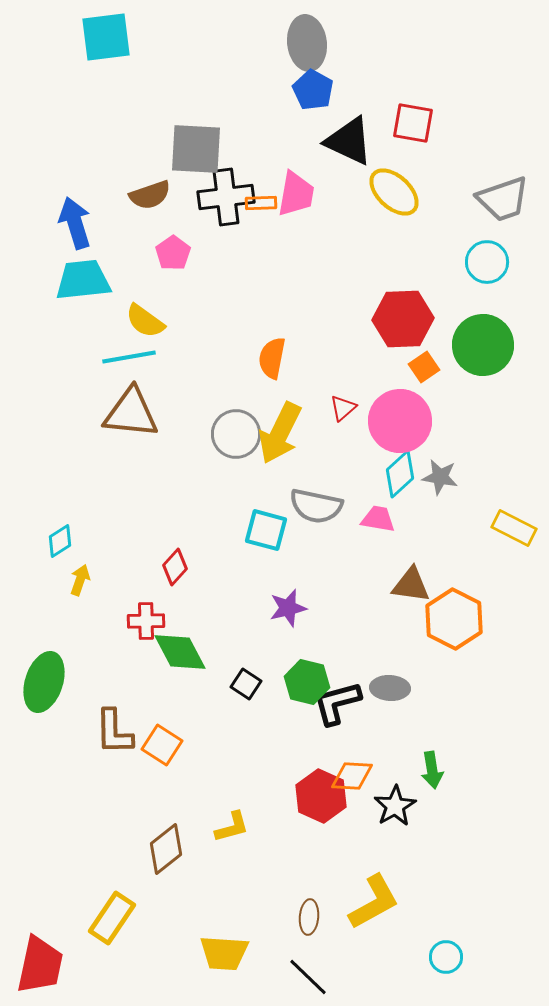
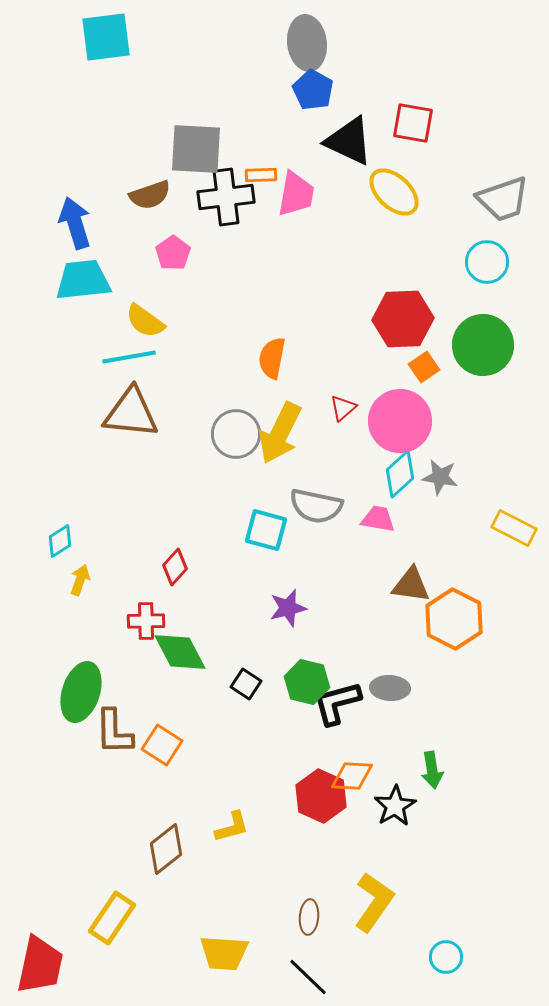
orange rectangle at (261, 203): moved 28 px up
green ellipse at (44, 682): moved 37 px right, 10 px down
yellow L-shape at (374, 902): rotated 26 degrees counterclockwise
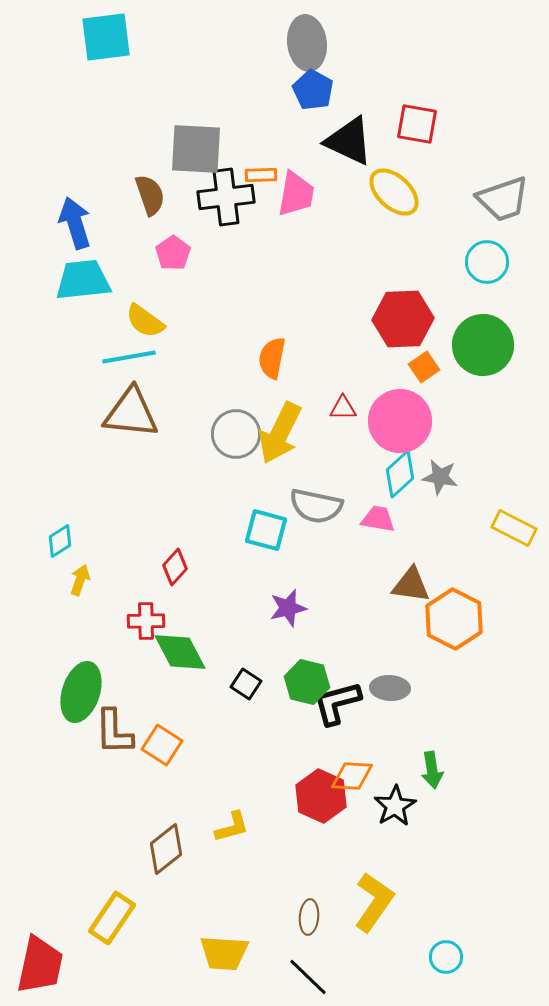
red square at (413, 123): moved 4 px right, 1 px down
brown semicircle at (150, 195): rotated 90 degrees counterclockwise
red triangle at (343, 408): rotated 40 degrees clockwise
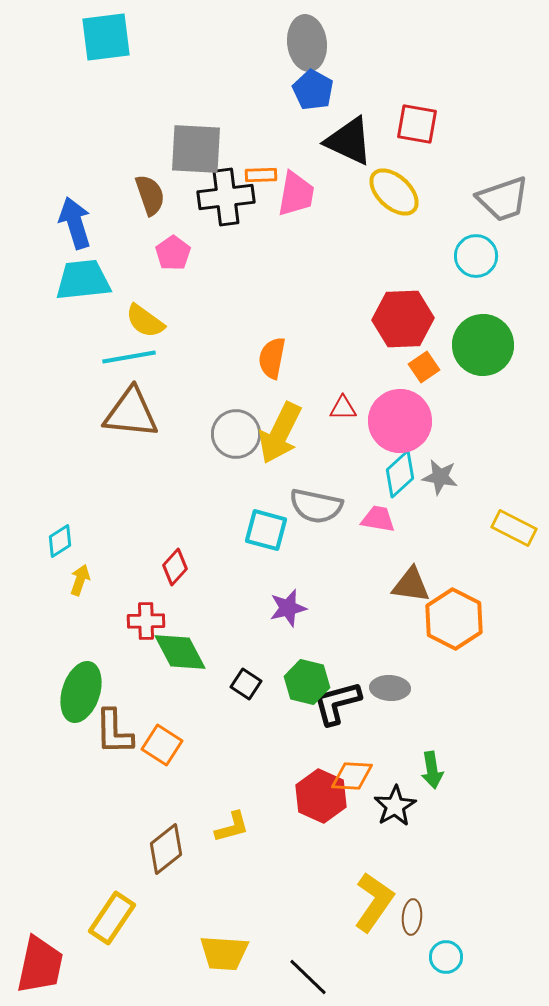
cyan circle at (487, 262): moved 11 px left, 6 px up
brown ellipse at (309, 917): moved 103 px right
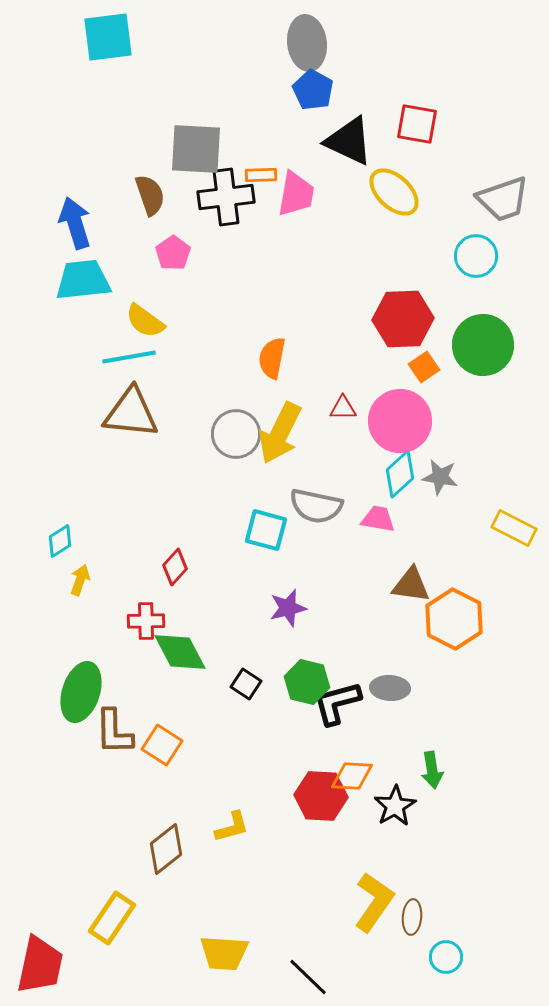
cyan square at (106, 37): moved 2 px right
red hexagon at (321, 796): rotated 21 degrees counterclockwise
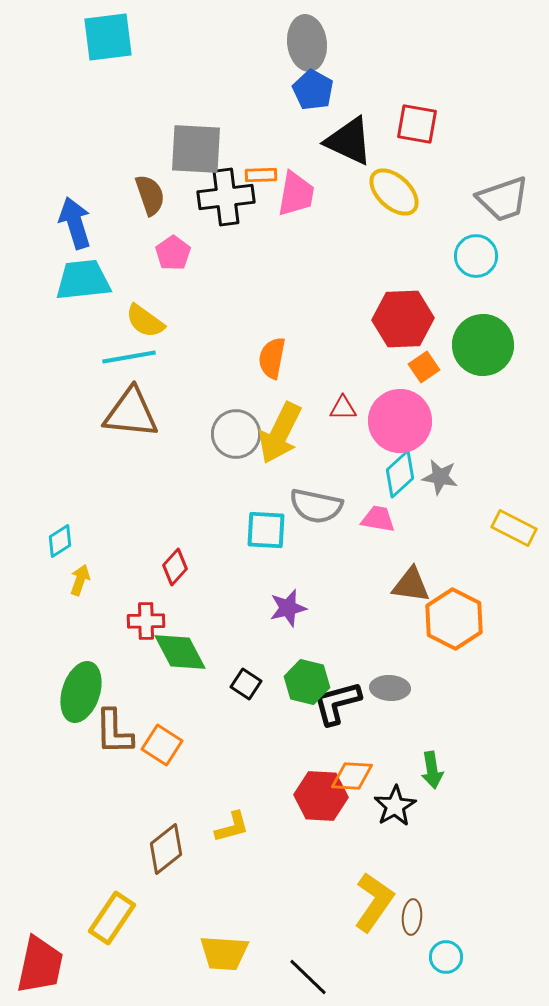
cyan square at (266, 530): rotated 12 degrees counterclockwise
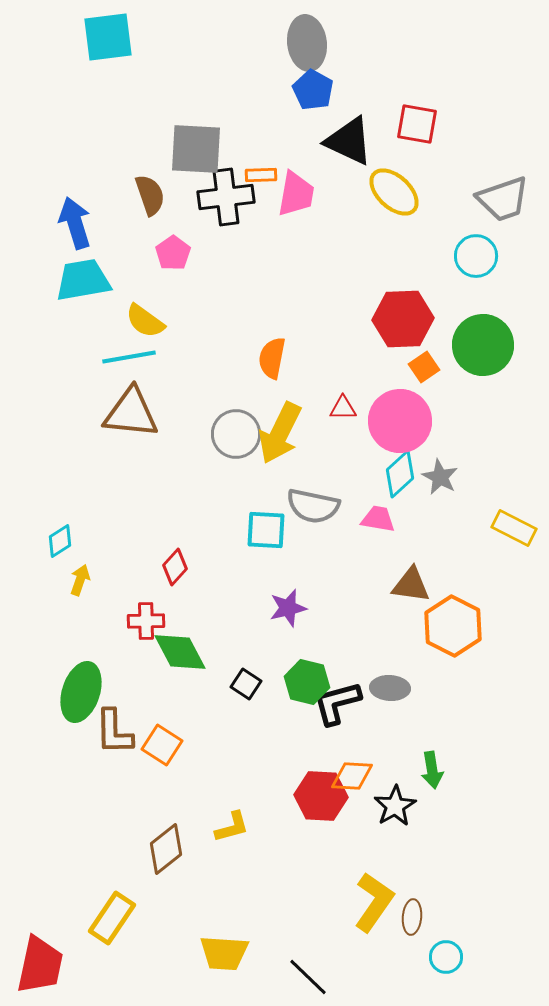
cyan trapezoid at (83, 280): rotated 4 degrees counterclockwise
gray star at (440, 477): rotated 18 degrees clockwise
gray semicircle at (316, 506): moved 3 px left
orange hexagon at (454, 619): moved 1 px left, 7 px down
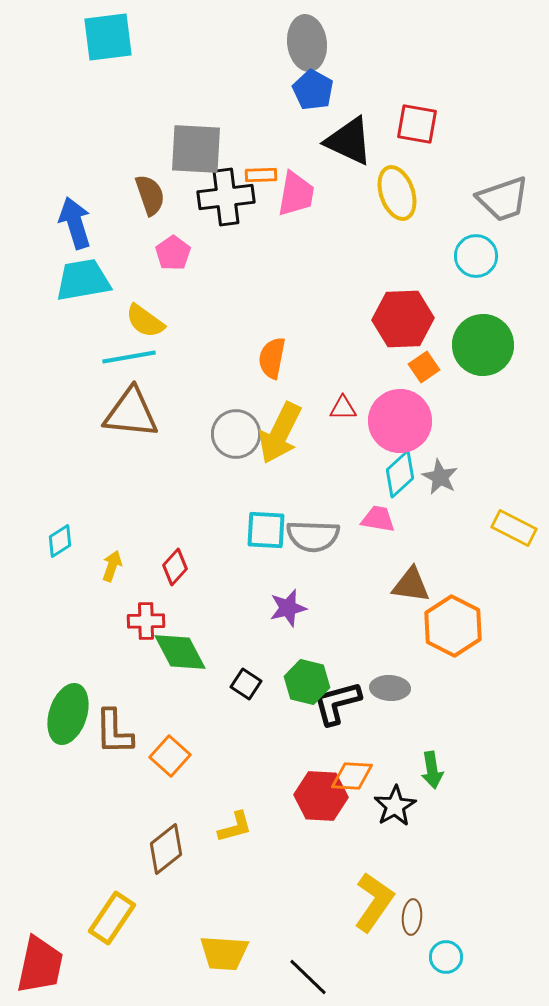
yellow ellipse at (394, 192): moved 3 px right, 1 px down; rotated 28 degrees clockwise
gray semicircle at (313, 506): moved 30 px down; rotated 10 degrees counterclockwise
yellow arrow at (80, 580): moved 32 px right, 14 px up
green ellipse at (81, 692): moved 13 px left, 22 px down
orange square at (162, 745): moved 8 px right, 11 px down; rotated 9 degrees clockwise
yellow L-shape at (232, 827): moved 3 px right
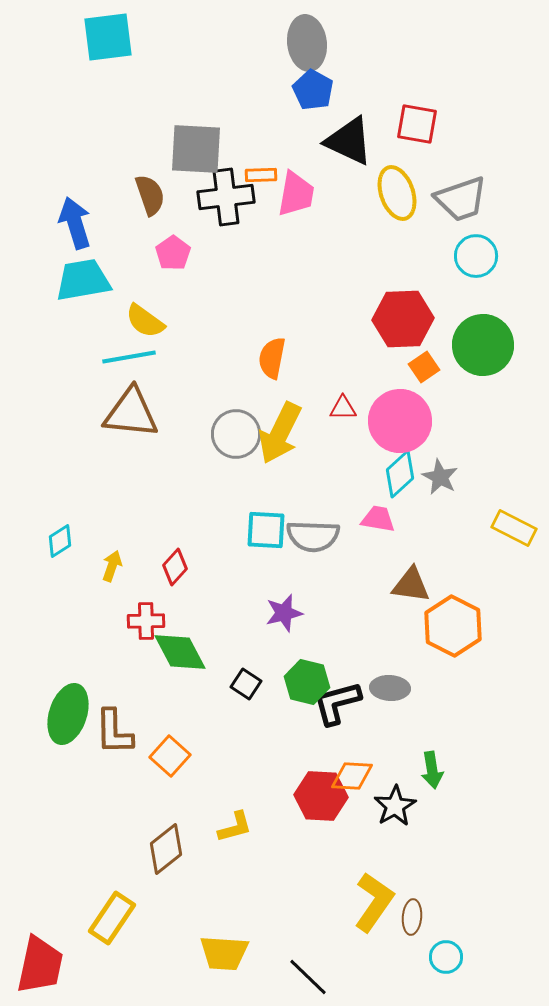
gray trapezoid at (503, 199): moved 42 px left
purple star at (288, 608): moved 4 px left, 5 px down
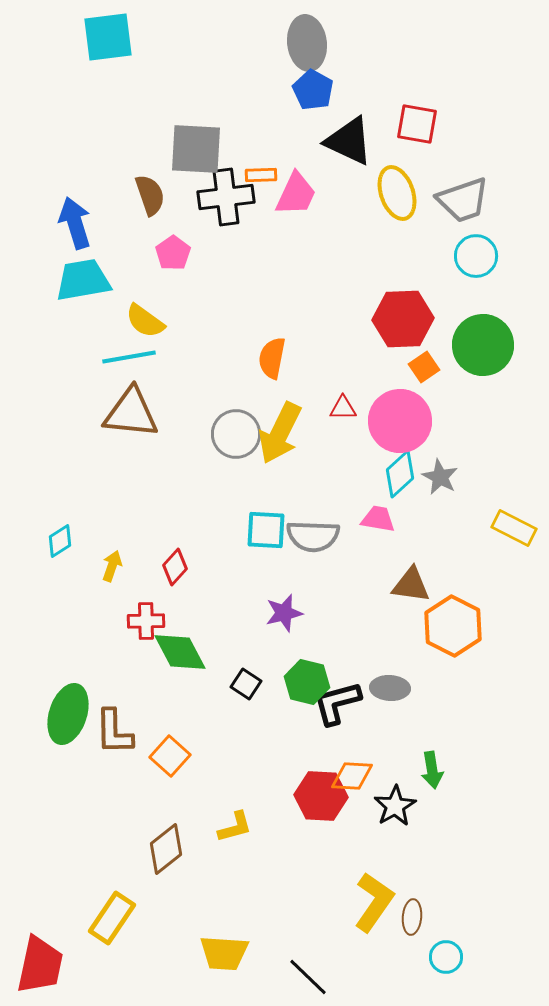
pink trapezoid at (296, 194): rotated 15 degrees clockwise
gray trapezoid at (461, 199): moved 2 px right, 1 px down
